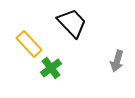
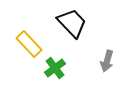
gray arrow: moved 10 px left
green cross: moved 4 px right
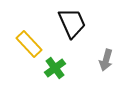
black trapezoid: rotated 20 degrees clockwise
gray arrow: moved 1 px left, 1 px up
